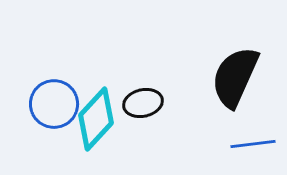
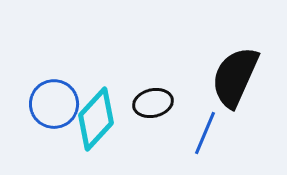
black ellipse: moved 10 px right
blue line: moved 48 px left, 11 px up; rotated 60 degrees counterclockwise
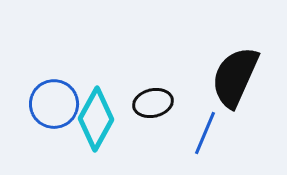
cyan diamond: rotated 14 degrees counterclockwise
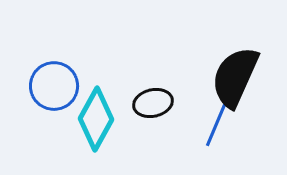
blue circle: moved 18 px up
blue line: moved 11 px right, 8 px up
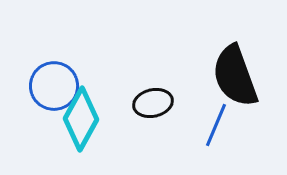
black semicircle: moved 1 px up; rotated 44 degrees counterclockwise
cyan diamond: moved 15 px left
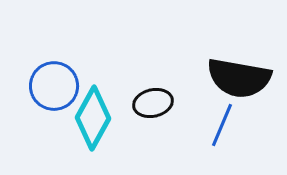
black semicircle: moved 4 px right, 2 px down; rotated 60 degrees counterclockwise
cyan diamond: moved 12 px right, 1 px up
blue line: moved 6 px right
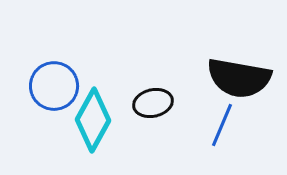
cyan diamond: moved 2 px down
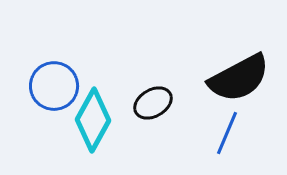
black semicircle: rotated 38 degrees counterclockwise
black ellipse: rotated 18 degrees counterclockwise
blue line: moved 5 px right, 8 px down
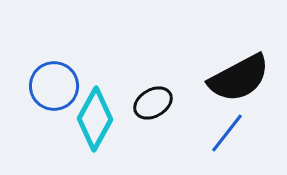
cyan diamond: moved 2 px right, 1 px up
blue line: rotated 15 degrees clockwise
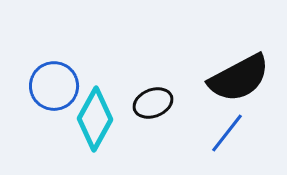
black ellipse: rotated 9 degrees clockwise
